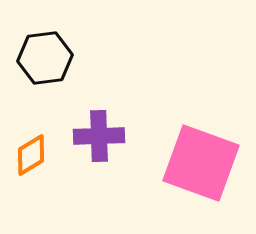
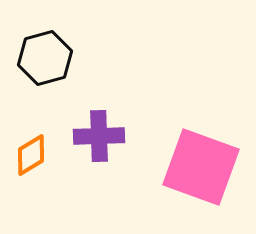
black hexagon: rotated 8 degrees counterclockwise
pink square: moved 4 px down
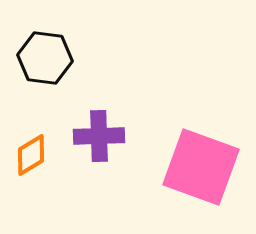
black hexagon: rotated 22 degrees clockwise
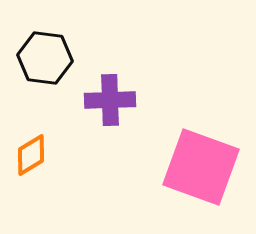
purple cross: moved 11 px right, 36 px up
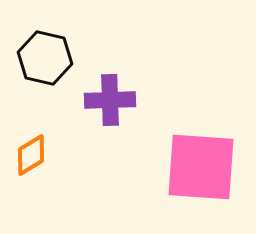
black hexagon: rotated 6 degrees clockwise
pink square: rotated 16 degrees counterclockwise
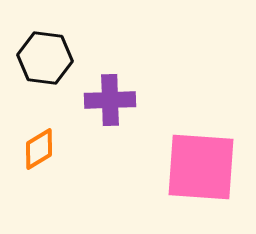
black hexagon: rotated 6 degrees counterclockwise
orange diamond: moved 8 px right, 6 px up
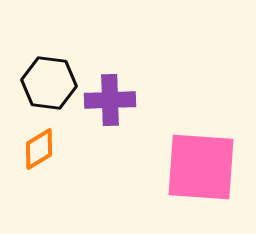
black hexagon: moved 4 px right, 25 px down
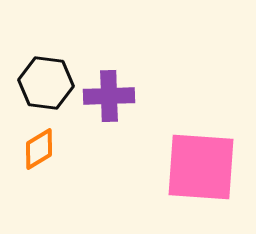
black hexagon: moved 3 px left
purple cross: moved 1 px left, 4 px up
